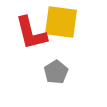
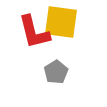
red L-shape: moved 3 px right, 1 px up
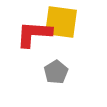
red L-shape: moved 2 px down; rotated 108 degrees clockwise
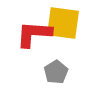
yellow square: moved 2 px right, 1 px down
